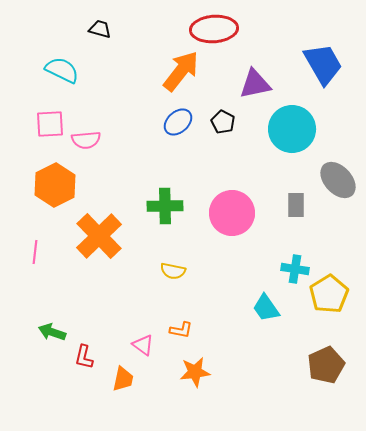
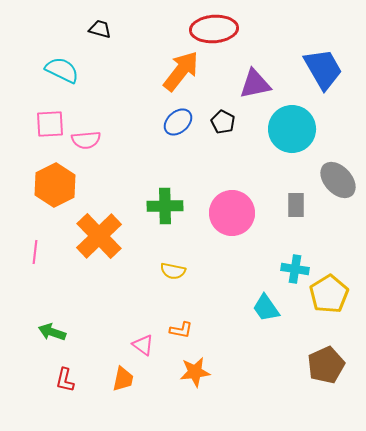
blue trapezoid: moved 5 px down
red L-shape: moved 19 px left, 23 px down
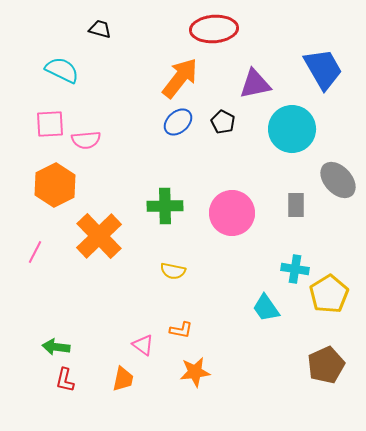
orange arrow: moved 1 px left, 7 px down
pink line: rotated 20 degrees clockwise
green arrow: moved 4 px right, 15 px down; rotated 12 degrees counterclockwise
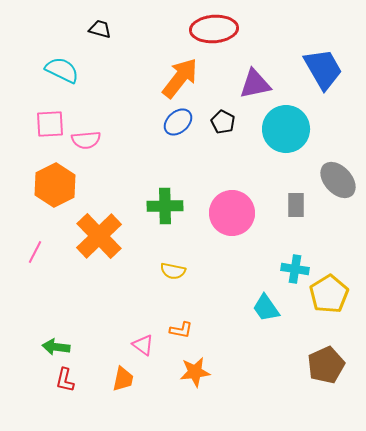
cyan circle: moved 6 px left
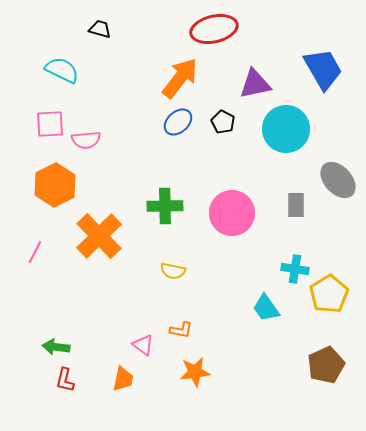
red ellipse: rotated 9 degrees counterclockwise
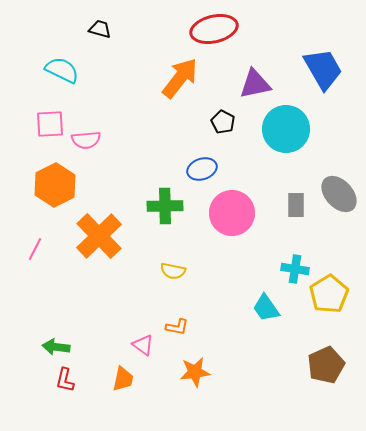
blue ellipse: moved 24 px right, 47 px down; rotated 24 degrees clockwise
gray ellipse: moved 1 px right, 14 px down
pink line: moved 3 px up
orange L-shape: moved 4 px left, 3 px up
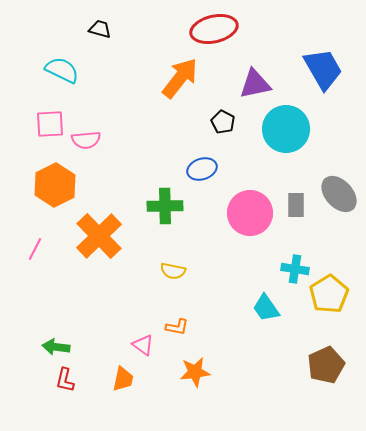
pink circle: moved 18 px right
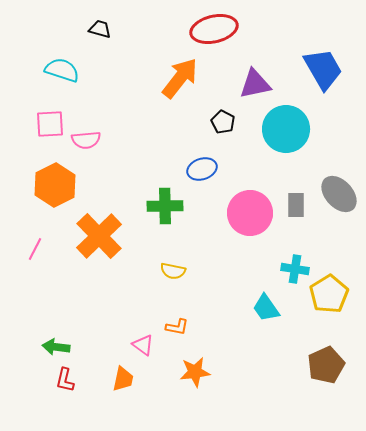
cyan semicircle: rotated 8 degrees counterclockwise
